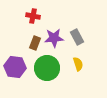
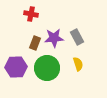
red cross: moved 2 px left, 2 px up
purple hexagon: moved 1 px right; rotated 10 degrees counterclockwise
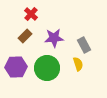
red cross: rotated 32 degrees clockwise
gray rectangle: moved 7 px right, 8 px down
brown rectangle: moved 10 px left, 7 px up; rotated 24 degrees clockwise
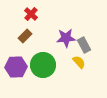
purple star: moved 12 px right
yellow semicircle: moved 1 px right, 2 px up; rotated 24 degrees counterclockwise
green circle: moved 4 px left, 3 px up
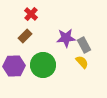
yellow semicircle: moved 3 px right
purple hexagon: moved 2 px left, 1 px up
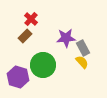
red cross: moved 5 px down
gray rectangle: moved 1 px left, 3 px down
purple hexagon: moved 4 px right, 11 px down; rotated 20 degrees clockwise
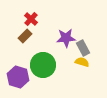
yellow semicircle: rotated 32 degrees counterclockwise
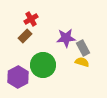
red cross: rotated 16 degrees clockwise
purple hexagon: rotated 15 degrees clockwise
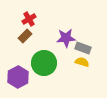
red cross: moved 2 px left
gray rectangle: rotated 42 degrees counterclockwise
green circle: moved 1 px right, 2 px up
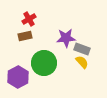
brown rectangle: rotated 32 degrees clockwise
gray rectangle: moved 1 px left, 1 px down
yellow semicircle: rotated 32 degrees clockwise
